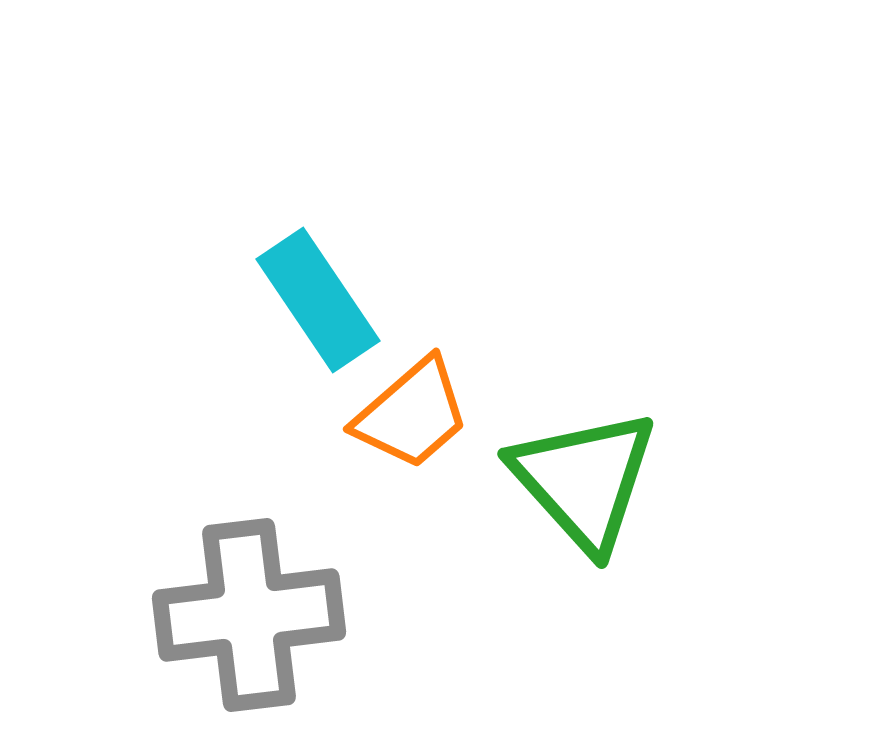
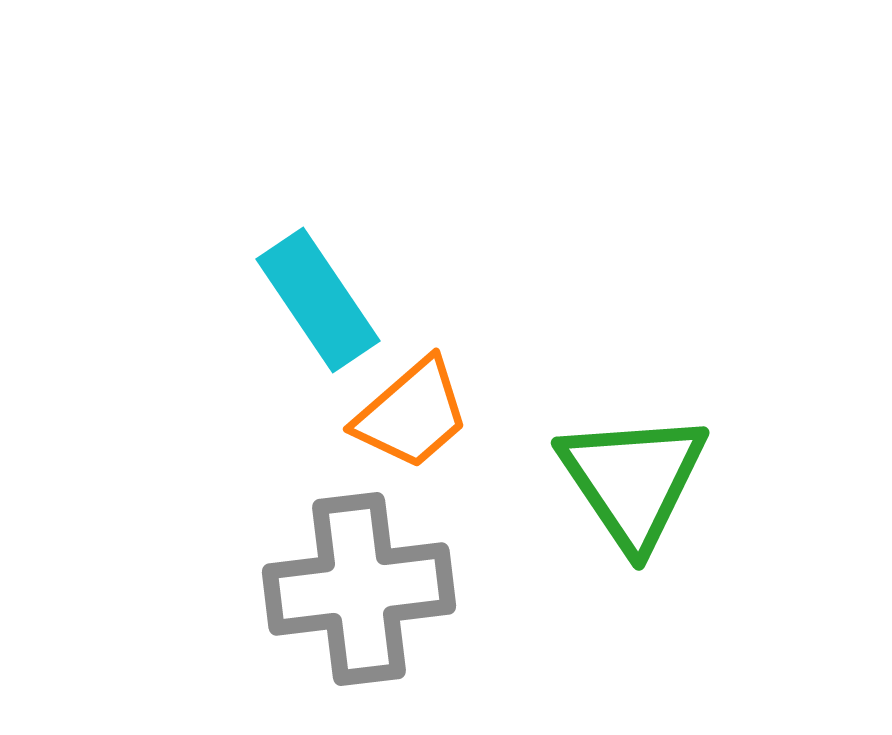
green triangle: moved 49 px right; rotated 8 degrees clockwise
gray cross: moved 110 px right, 26 px up
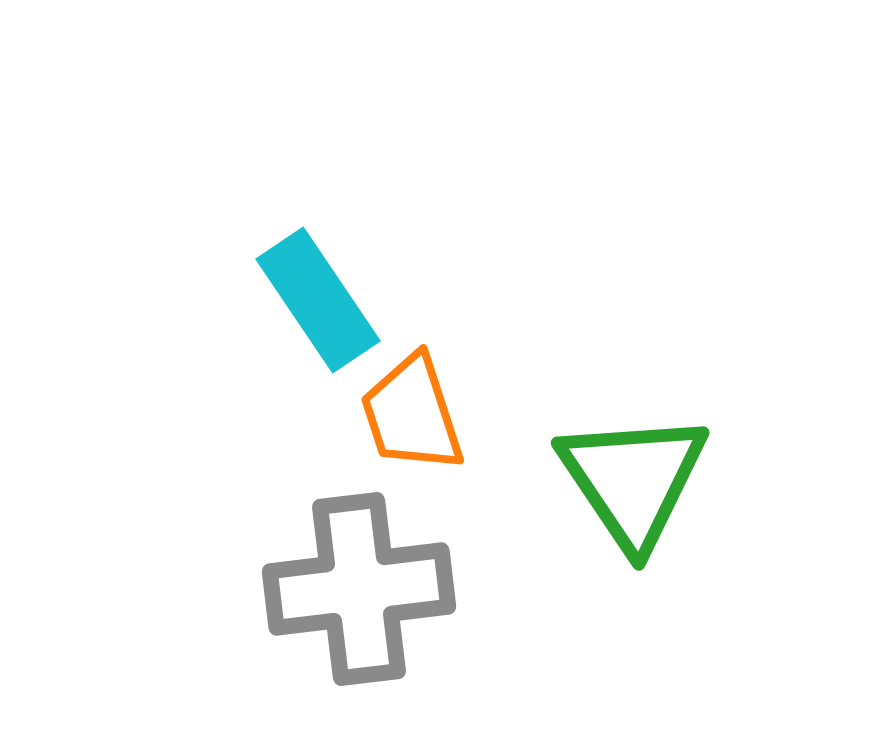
orange trapezoid: rotated 113 degrees clockwise
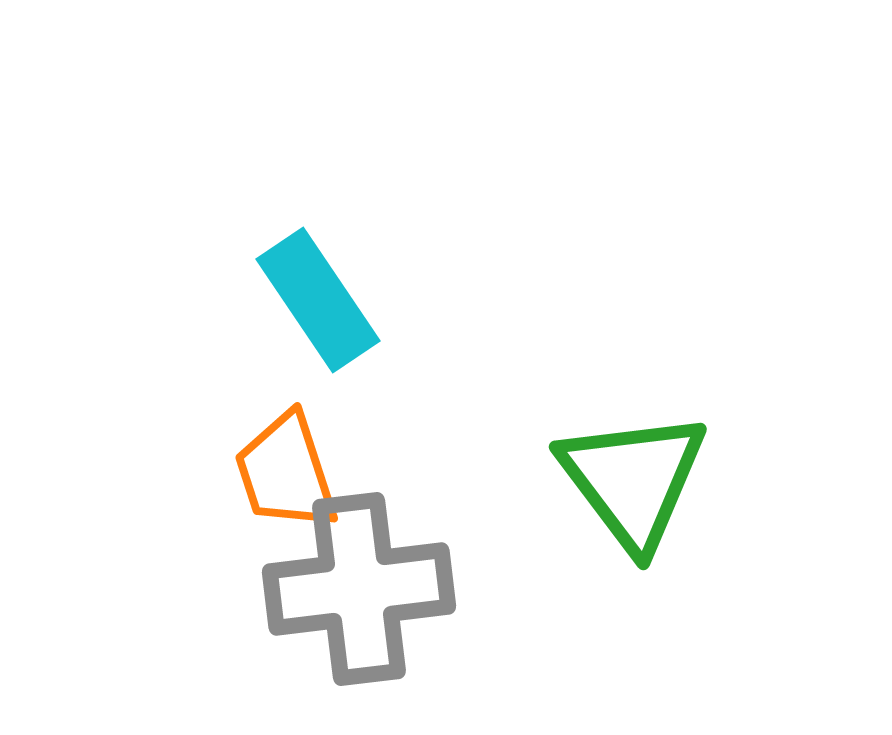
orange trapezoid: moved 126 px left, 58 px down
green triangle: rotated 3 degrees counterclockwise
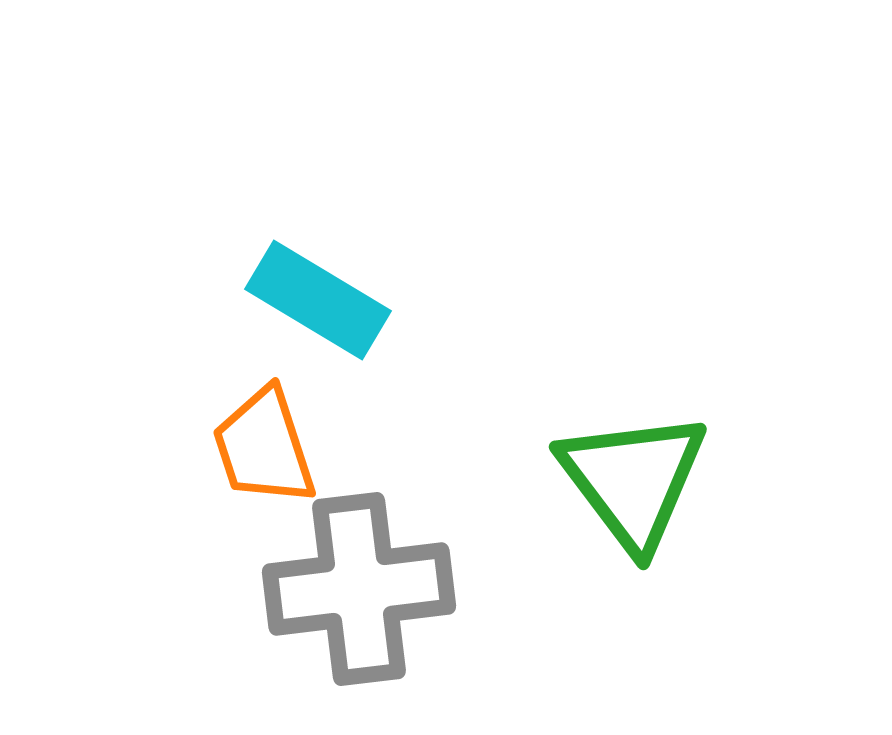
cyan rectangle: rotated 25 degrees counterclockwise
orange trapezoid: moved 22 px left, 25 px up
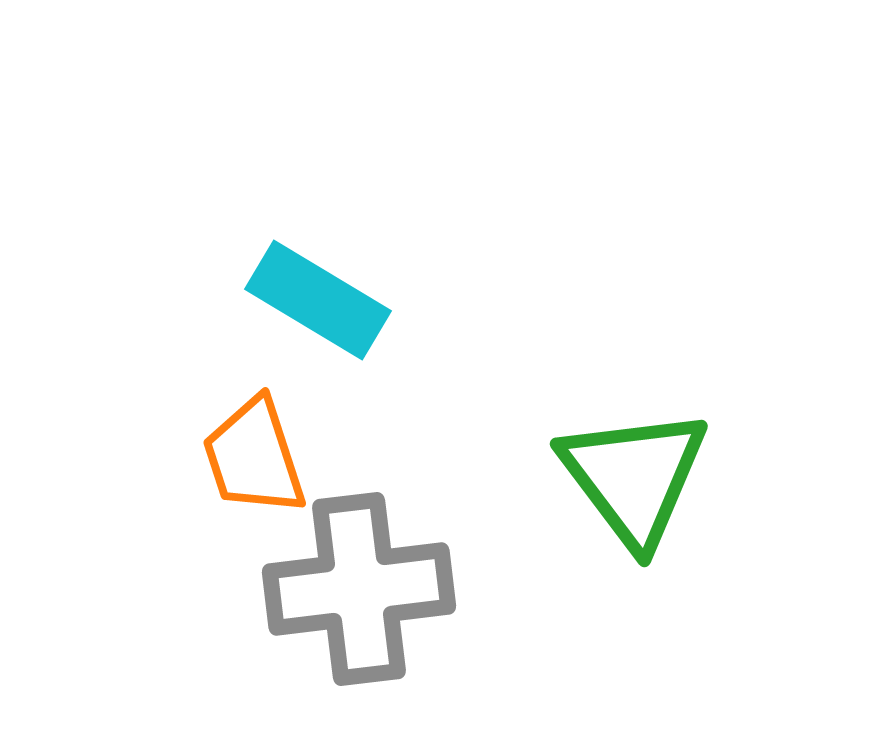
orange trapezoid: moved 10 px left, 10 px down
green triangle: moved 1 px right, 3 px up
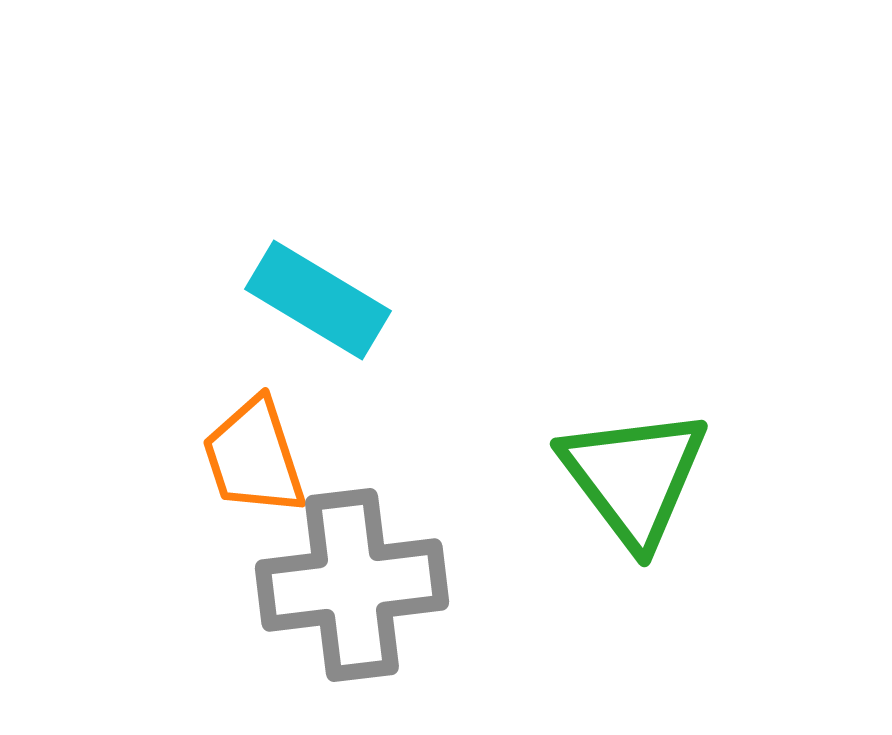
gray cross: moved 7 px left, 4 px up
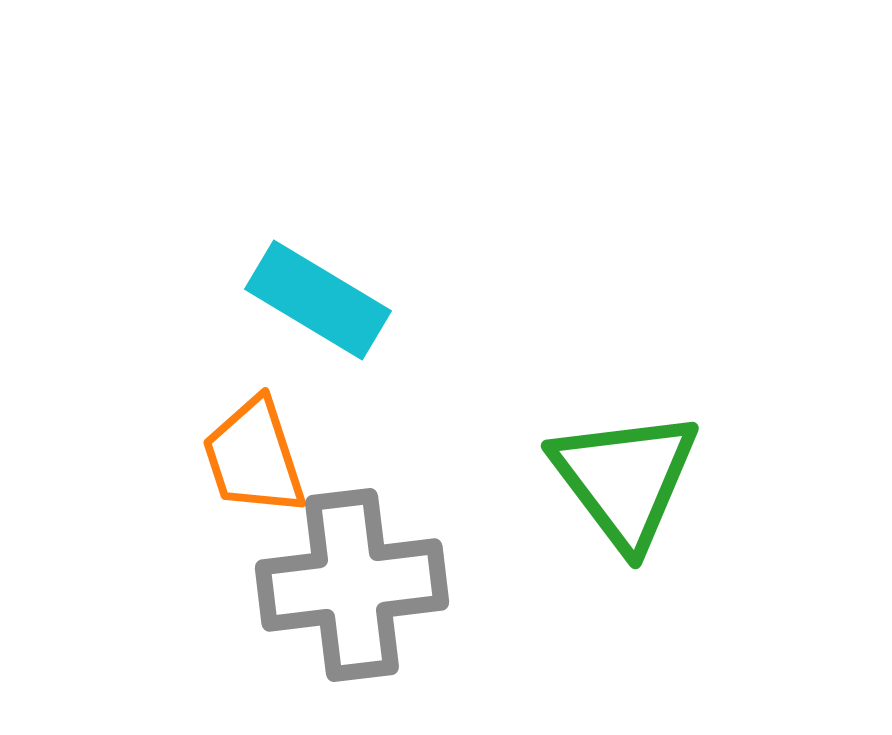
green triangle: moved 9 px left, 2 px down
